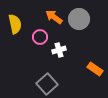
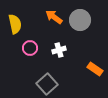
gray circle: moved 1 px right, 1 px down
pink circle: moved 10 px left, 11 px down
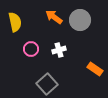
yellow semicircle: moved 2 px up
pink circle: moved 1 px right, 1 px down
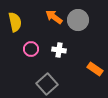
gray circle: moved 2 px left
white cross: rotated 24 degrees clockwise
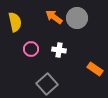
gray circle: moved 1 px left, 2 px up
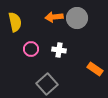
orange arrow: rotated 42 degrees counterclockwise
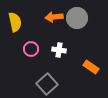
orange rectangle: moved 4 px left, 2 px up
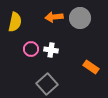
gray circle: moved 3 px right
yellow semicircle: rotated 24 degrees clockwise
white cross: moved 8 px left
